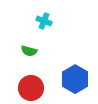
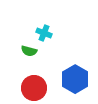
cyan cross: moved 12 px down
red circle: moved 3 px right
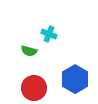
cyan cross: moved 5 px right, 1 px down
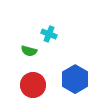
red circle: moved 1 px left, 3 px up
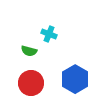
red circle: moved 2 px left, 2 px up
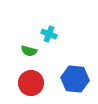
blue hexagon: rotated 24 degrees counterclockwise
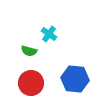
cyan cross: rotated 14 degrees clockwise
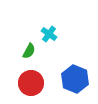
green semicircle: rotated 77 degrees counterclockwise
blue hexagon: rotated 16 degrees clockwise
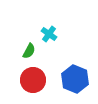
red circle: moved 2 px right, 3 px up
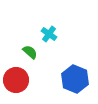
green semicircle: moved 1 px right, 1 px down; rotated 77 degrees counterclockwise
red circle: moved 17 px left
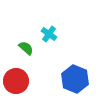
green semicircle: moved 4 px left, 4 px up
red circle: moved 1 px down
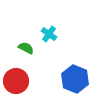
green semicircle: rotated 14 degrees counterclockwise
